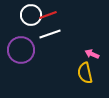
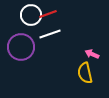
red line: moved 1 px up
purple circle: moved 3 px up
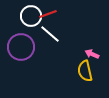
white circle: moved 1 px down
white line: rotated 60 degrees clockwise
yellow semicircle: moved 2 px up
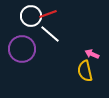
purple circle: moved 1 px right, 2 px down
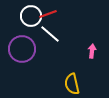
pink arrow: moved 3 px up; rotated 72 degrees clockwise
yellow semicircle: moved 13 px left, 13 px down
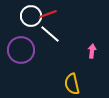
purple circle: moved 1 px left, 1 px down
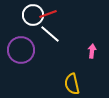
white circle: moved 2 px right, 1 px up
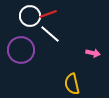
white circle: moved 3 px left, 1 px down
pink arrow: moved 1 px right, 2 px down; rotated 96 degrees clockwise
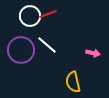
white line: moved 3 px left, 11 px down
yellow semicircle: moved 1 px right, 2 px up
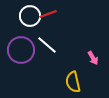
pink arrow: moved 5 px down; rotated 48 degrees clockwise
